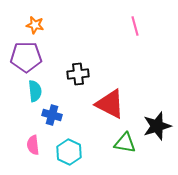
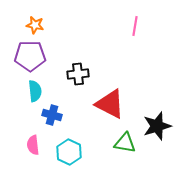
pink line: rotated 24 degrees clockwise
purple pentagon: moved 4 px right, 1 px up
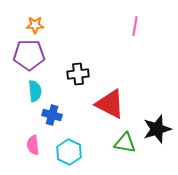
orange star: rotated 12 degrees counterclockwise
purple pentagon: moved 1 px left, 1 px up
black star: moved 3 px down
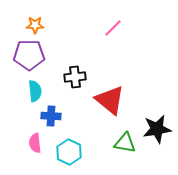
pink line: moved 22 px left, 2 px down; rotated 36 degrees clockwise
black cross: moved 3 px left, 3 px down
red triangle: moved 4 px up; rotated 12 degrees clockwise
blue cross: moved 1 px left, 1 px down; rotated 12 degrees counterclockwise
black star: rotated 8 degrees clockwise
pink semicircle: moved 2 px right, 2 px up
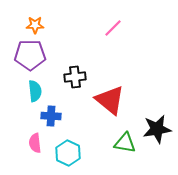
purple pentagon: moved 1 px right
cyan hexagon: moved 1 px left, 1 px down
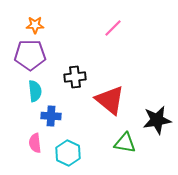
black star: moved 9 px up
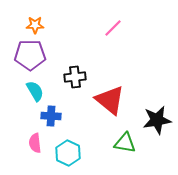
cyan semicircle: rotated 25 degrees counterclockwise
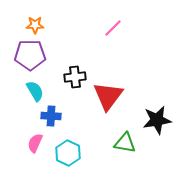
red triangle: moved 2 px left, 4 px up; rotated 28 degrees clockwise
pink semicircle: rotated 30 degrees clockwise
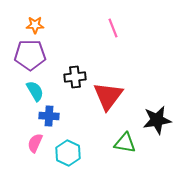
pink line: rotated 66 degrees counterclockwise
blue cross: moved 2 px left
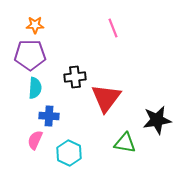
cyan semicircle: moved 3 px up; rotated 35 degrees clockwise
red triangle: moved 2 px left, 2 px down
pink semicircle: moved 3 px up
cyan hexagon: moved 1 px right
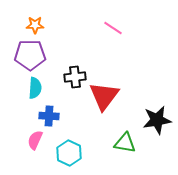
pink line: rotated 36 degrees counterclockwise
red triangle: moved 2 px left, 2 px up
